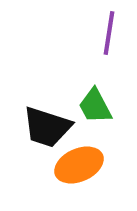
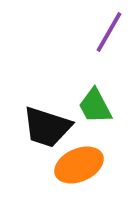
purple line: moved 1 px up; rotated 21 degrees clockwise
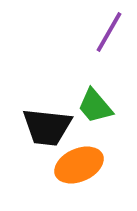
green trapezoid: rotated 12 degrees counterclockwise
black trapezoid: rotated 12 degrees counterclockwise
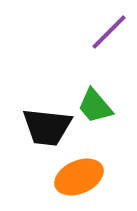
purple line: rotated 15 degrees clockwise
orange ellipse: moved 12 px down
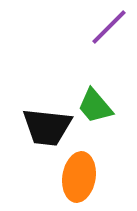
purple line: moved 5 px up
orange ellipse: rotated 57 degrees counterclockwise
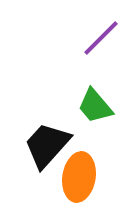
purple line: moved 8 px left, 11 px down
black trapezoid: moved 18 px down; rotated 126 degrees clockwise
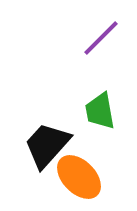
green trapezoid: moved 5 px right, 5 px down; rotated 30 degrees clockwise
orange ellipse: rotated 54 degrees counterclockwise
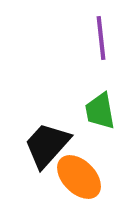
purple line: rotated 51 degrees counterclockwise
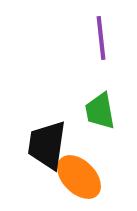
black trapezoid: rotated 34 degrees counterclockwise
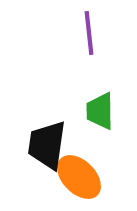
purple line: moved 12 px left, 5 px up
green trapezoid: rotated 9 degrees clockwise
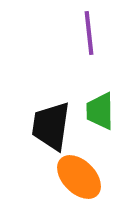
black trapezoid: moved 4 px right, 19 px up
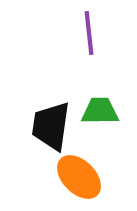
green trapezoid: rotated 90 degrees clockwise
